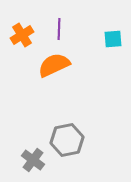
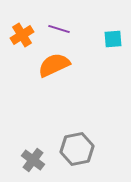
purple line: rotated 75 degrees counterclockwise
gray hexagon: moved 10 px right, 9 px down
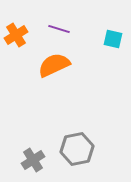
orange cross: moved 6 px left
cyan square: rotated 18 degrees clockwise
gray cross: rotated 20 degrees clockwise
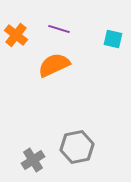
orange cross: rotated 20 degrees counterclockwise
gray hexagon: moved 2 px up
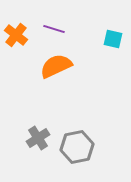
purple line: moved 5 px left
orange semicircle: moved 2 px right, 1 px down
gray cross: moved 5 px right, 22 px up
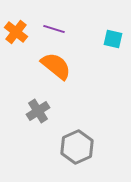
orange cross: moved 3 px up
orange semicircle: rotated 64 degrees clockwise
gray cross: moved 27 px up
gray hexagon: rotated 12 degrees counterclockwise
